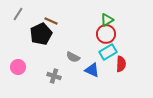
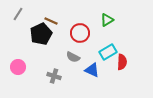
red circle: moved 26 px left, 1 px up
red semicircle: moved 1 px right, 2 px up
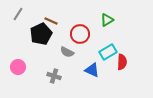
red circle: moved 1 px down
gray semicircle: moved 6 px left, 5 px up
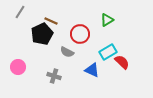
gray line: moved 2 px right, 2 px up
black pentagon: moved 1 px right
red semicircle: rotated 49 degrees counterclockwise
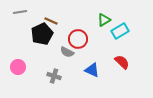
gray line: rotated 48 degrees clockwise
green triangle: moved 3 px left
red circle: moved 2 px left, 5 px down
cyan rectangle: moved 12 px right, 21 px up
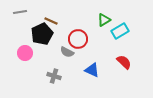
red semicircle: moved 2 px right
pink circle: moved 7 px right, 14 px up
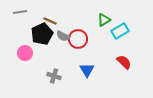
brown line: moved 1 px left
gray semicircle: moved 4 px left, 16 px up
blue triangle: moved 5 px left; rotated 35 degrees clockwise
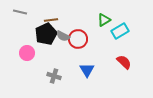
gray line: rotated 24 degrees clockwise
brown line: moved 1 px right, 1 px up; rotated 32 degrees counterclockwise
black pentagon: moved 4 px right
pink circle: moved 2 px right
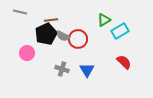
gray cross: moved 8 px right, 7 px up
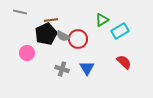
green triangle: moved 2 px left
blue triangle: moved 2 px up
